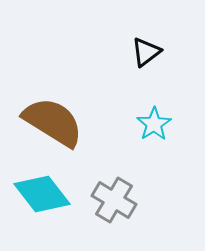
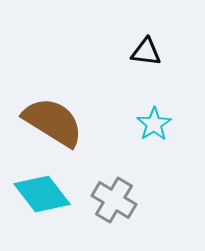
black triangle: rotated 44 degrees clockwise
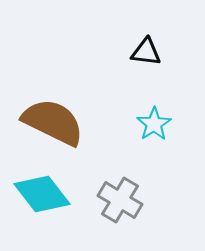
brown semicircle: rotated 6 degrees counterclockwise
gray cross: moved 6 px right
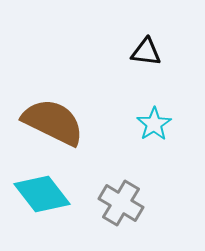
gray cross: moved 1 px right, 3 px down
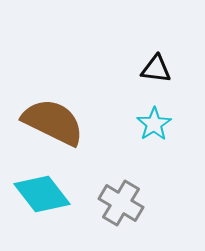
black triangle: moved 10 px right, 17 px down
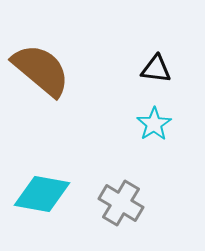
brown semicircle: moved 12 px left, 52 px up; rotated 14 degrees clockwise
cyan diamond: rotated 42 degrees counterclockwise
